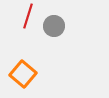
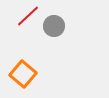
red line: rotated 30 degrees clockwise
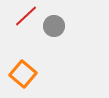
red line: moved 2 px left
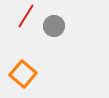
red line: rotated 15 degrees counterclockwise
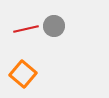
red line: moved 13 px down; rotated 45 degrees clockwise
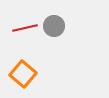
red line: moved 1 px left, 1 px up
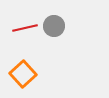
orange square: rotated 8 degrees clockwise
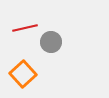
gray circle: moved 3 px left, 16 px down
